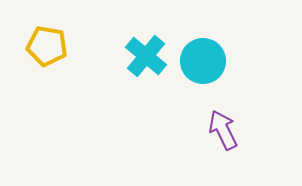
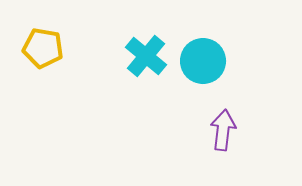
yellow pentagon: moved 4 px left, 2 px down
purple arrow: rotated 33 degrees clockwise
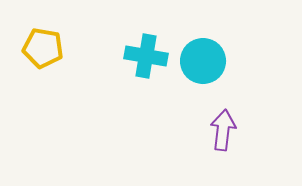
cyan cross: rotated 30 degrees counterclockwise
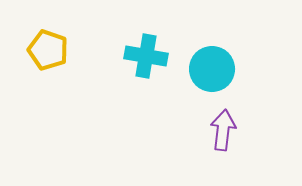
yellow pentagon: moved 5 px right, 2 px down; rotated 9 degrees clockwise
cyan circle: moved 9 px right, 8 px down
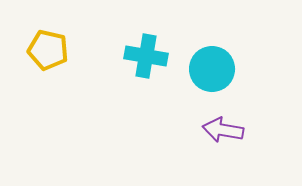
yellow pentagon: rotated 6 degrees counterclockwise
purple arrow: rotated 87 degrees counterclockwise
